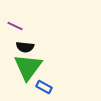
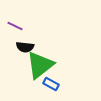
green triangle: moved 12 px right, 2 px up; rotated 16 degrees clockwise
blue rectangle: moved 7 px right, 3 px up
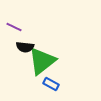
purple line: moved 1 px left, 1 px down
green triangle: moved 2 px right, 4 px up
